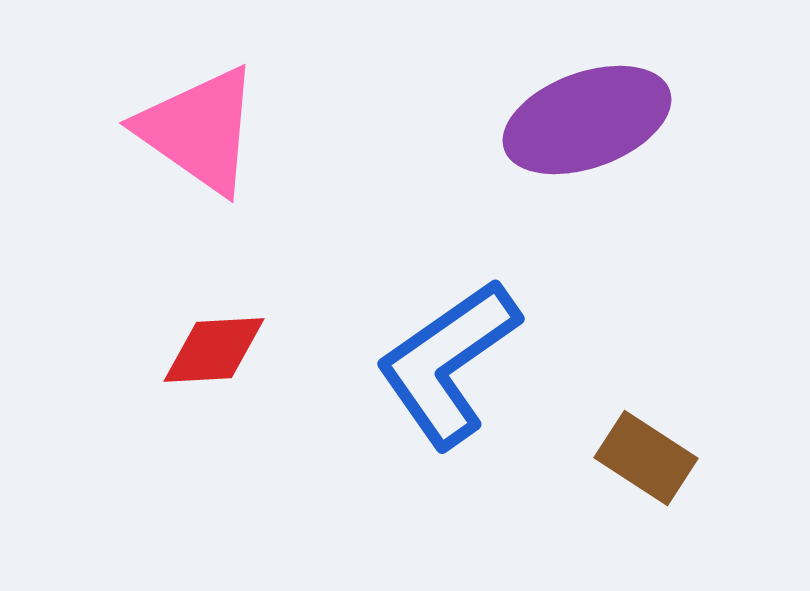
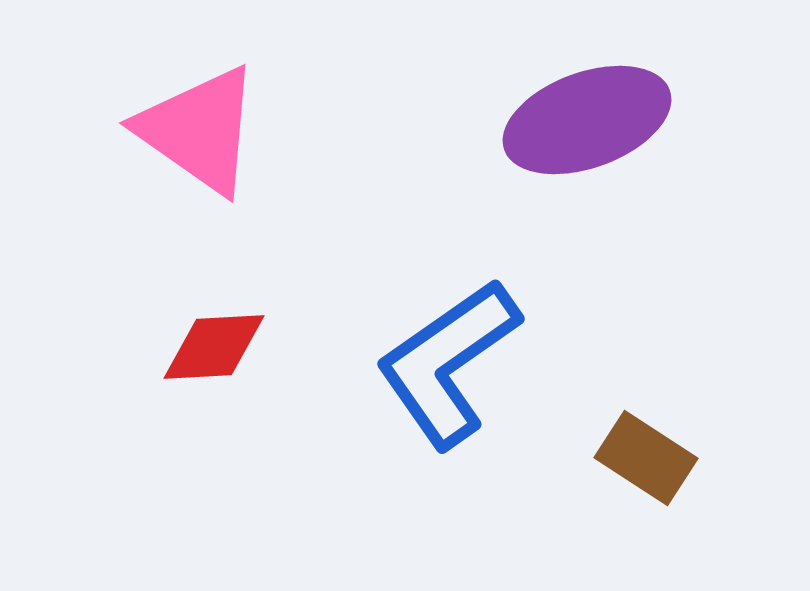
red diamond: moved 3 px up
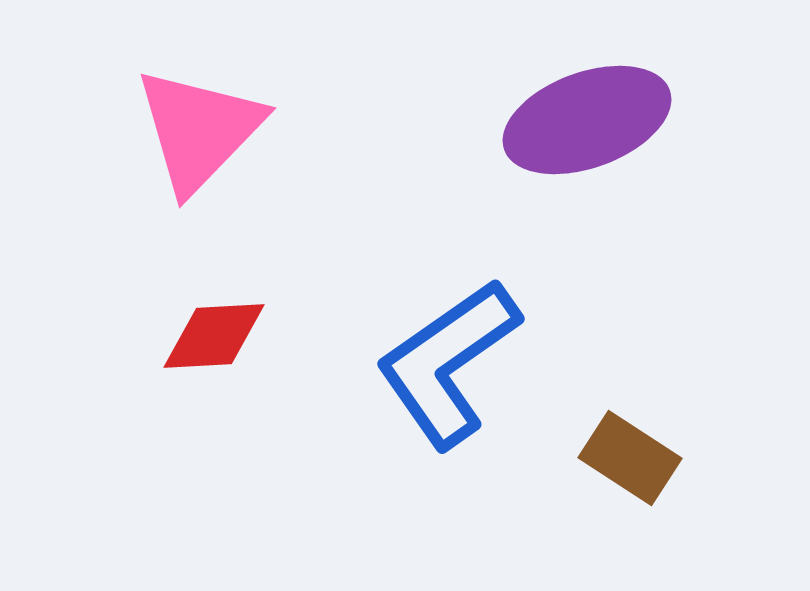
pink triangle: rotated 39 degrees clockwise
red diamond: moved 11 px up
brown rectangle: moved 16 px left
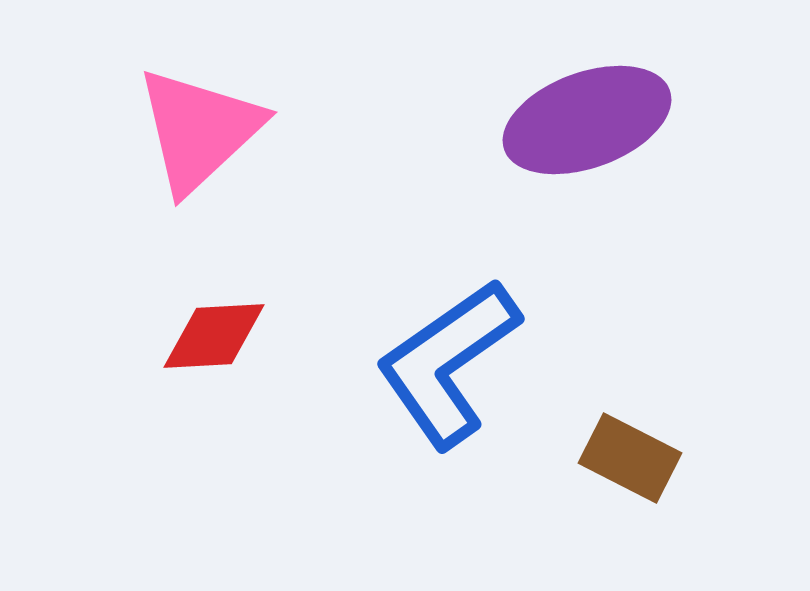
pink triangle: rotated 3 degrees clockwise
brown rectangle: rotated 6 degrees counterclockwise
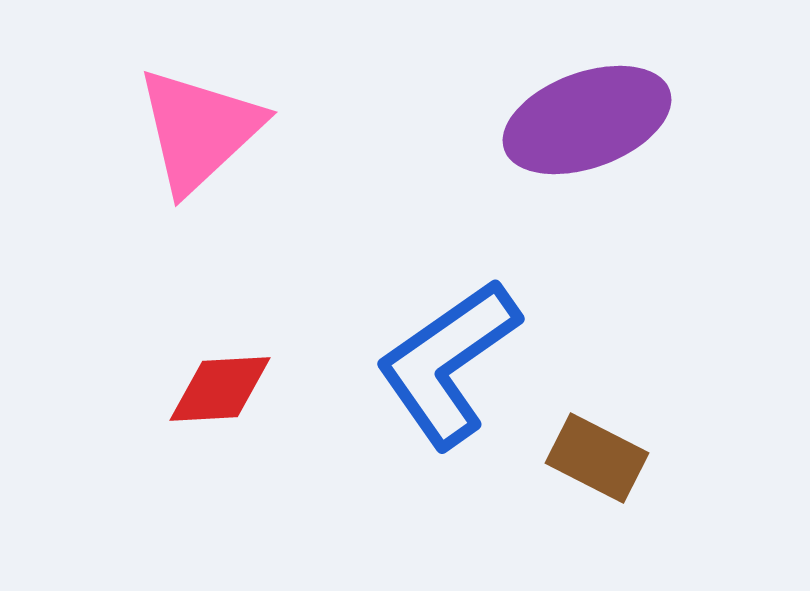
red diamond: moved 6 px right, 53 px down
brown rectangle: moved 33 px left
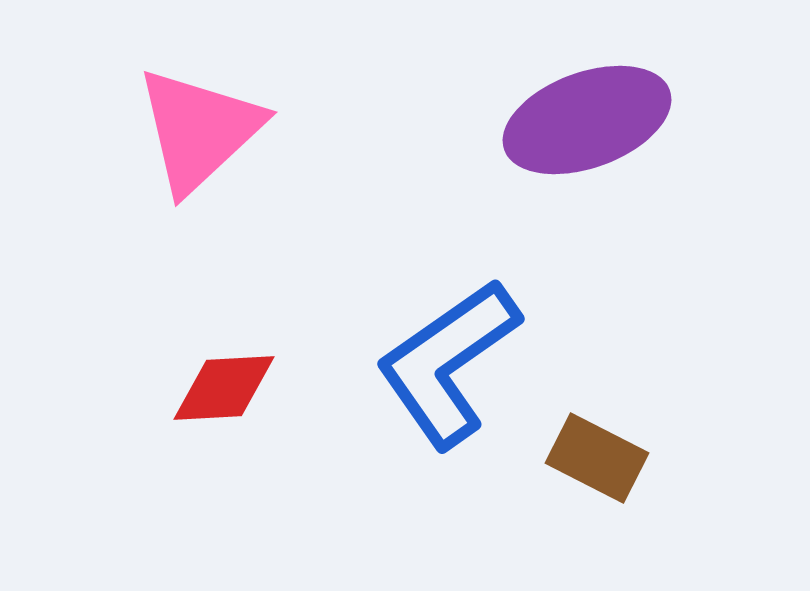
red diamond: moved 4 px right, 1 px up
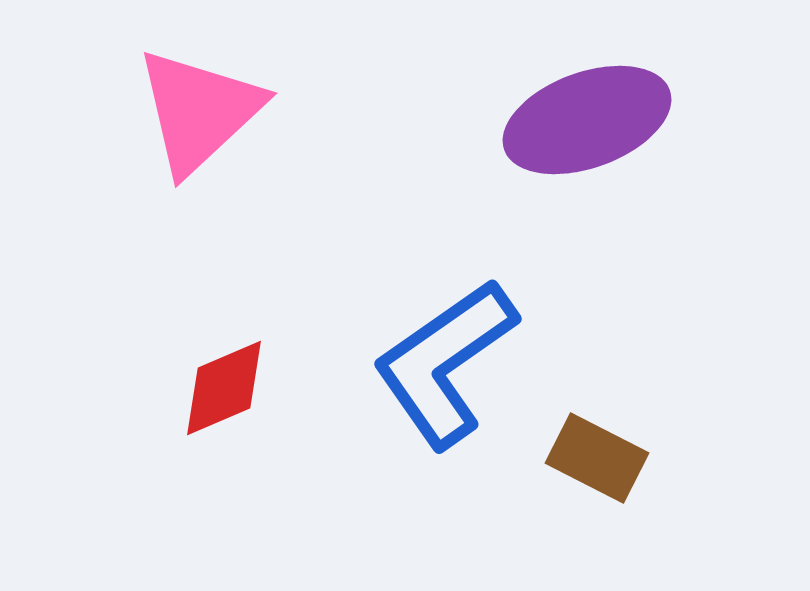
pink triangle: moved 19 px up
blue L-shape: moved 3 px left
red diamond: rotated 20 degrees counterclockwise
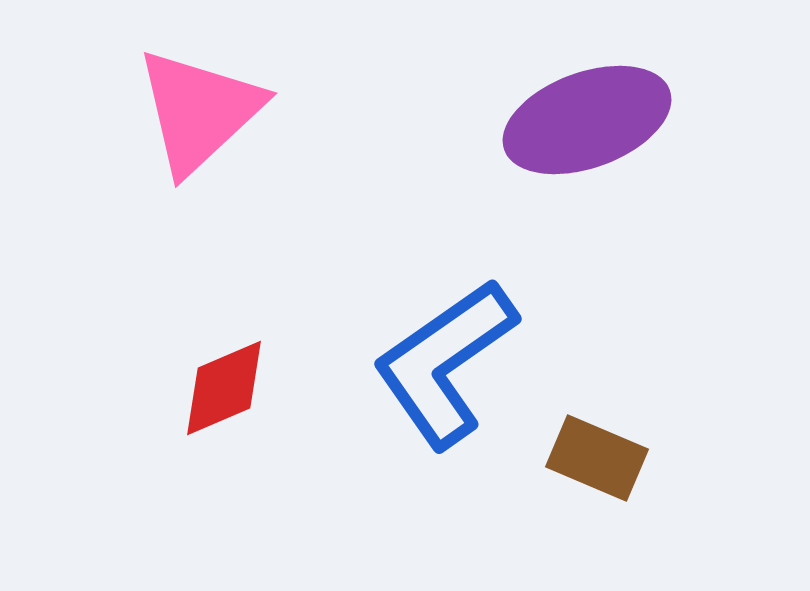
brown rectangle: rotated 4 degrees counterclockwise
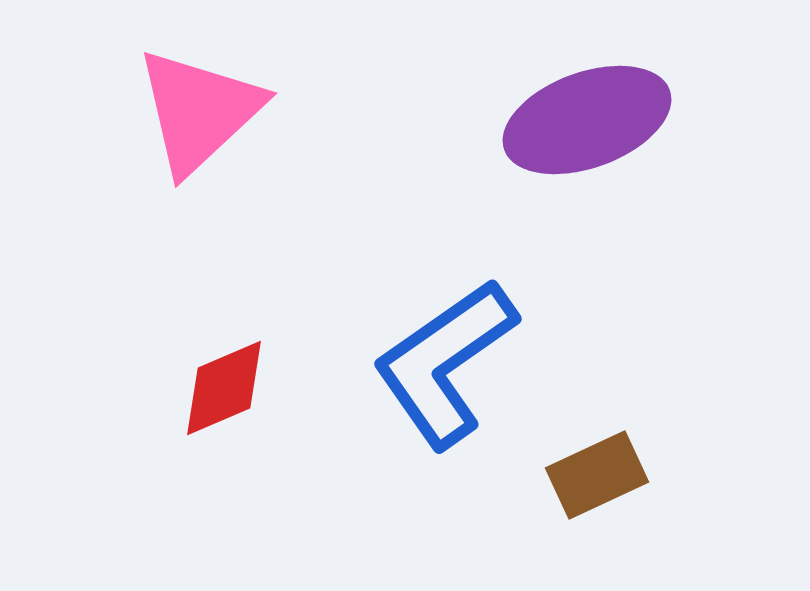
brown rectangle: moved 17 px down; rotated 48 degrees counterclockwise
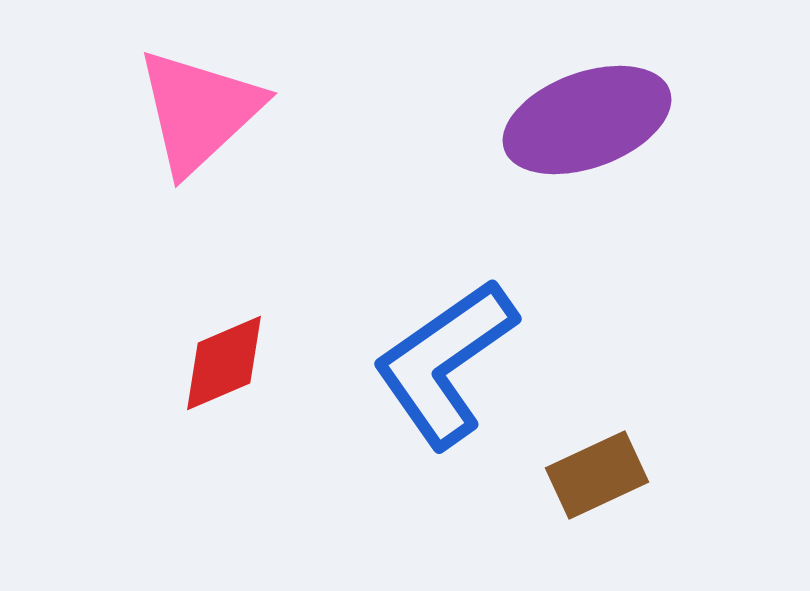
red diamond: moved 25 px up
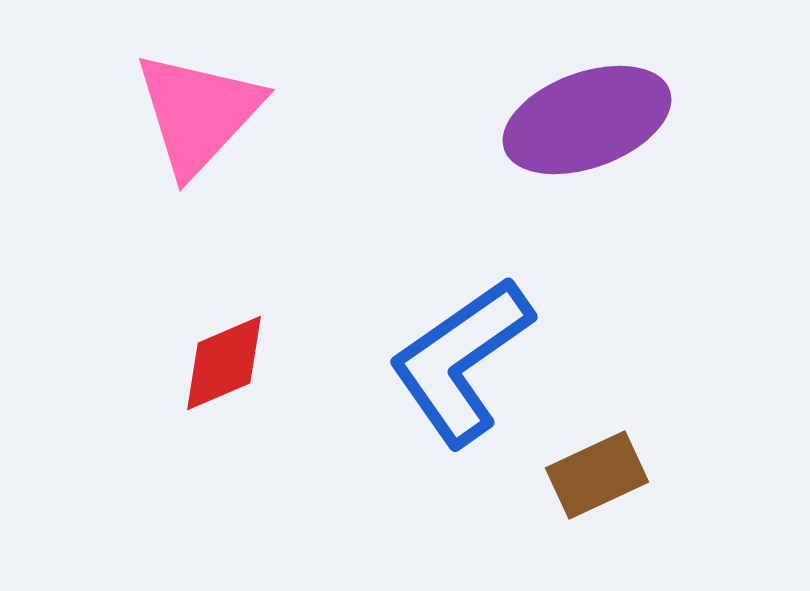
pink triangle: moved 1 px left, 2 px down; rotated 4 degrees counterclockwise
blue L-shape: moved 16 px right, 2 px up
